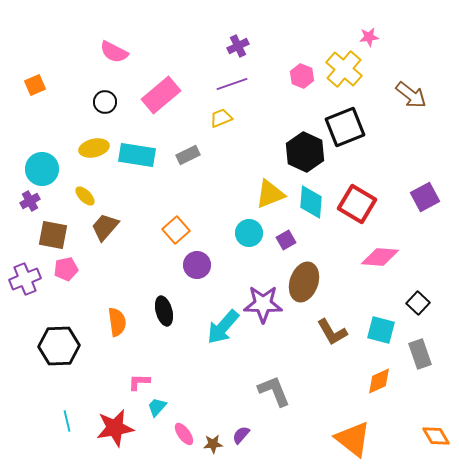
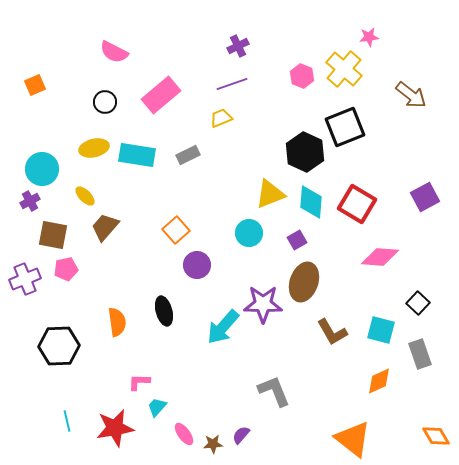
purple square at (286, 240): moved 11 px right
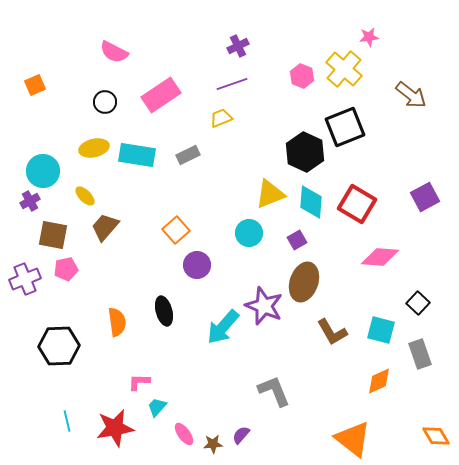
pink rectangle at (161, 95): rotated 6 degrees clockwise
cyan circle at (42, 169): moved 1 px right, 2 px down
purple star at (263, 304): moved 1 px right, 2 px down; rotated 21 degrees clockwise
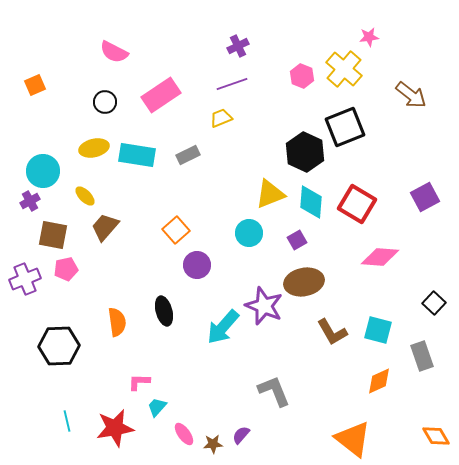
brown ellipse at (304, 282): rotated 60 degrees clockwise
black square at (418, 303): moved 16 px right
cyan square at (381, 330): moved 3 px left
gray rectangle at (420, 354): moved 2 px right, 2 px down
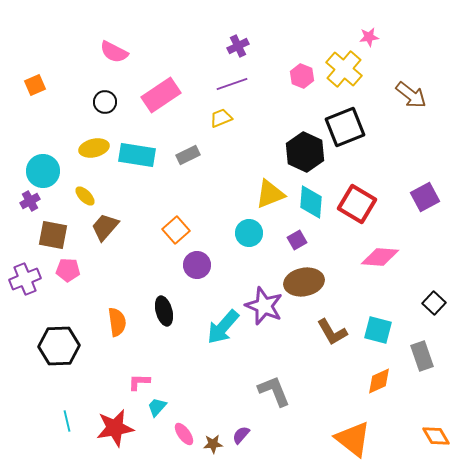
pink pentagon at (66, 269): moved 2 px right, 1 px down; rotated 15 degrees clockwise
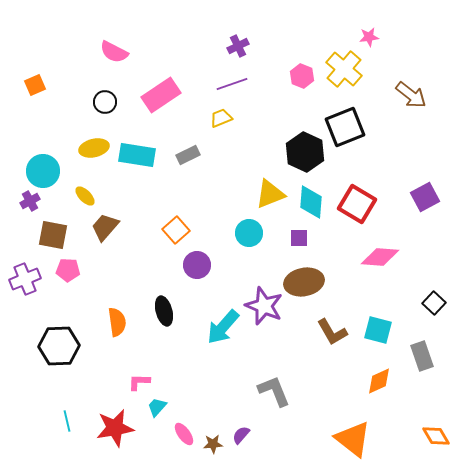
purple square at (297, 240): moved 2 px right, 2 px up; rotated 30 degrees clockwise
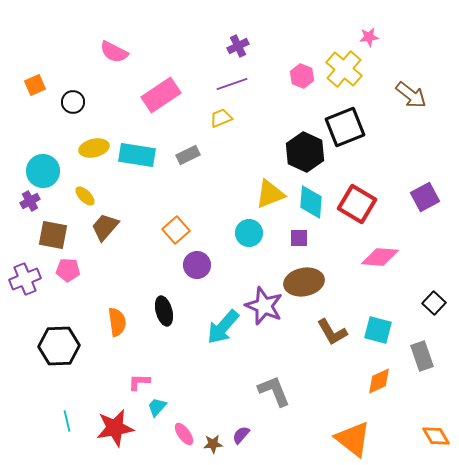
black circle at (105, 102): moved 32 px left
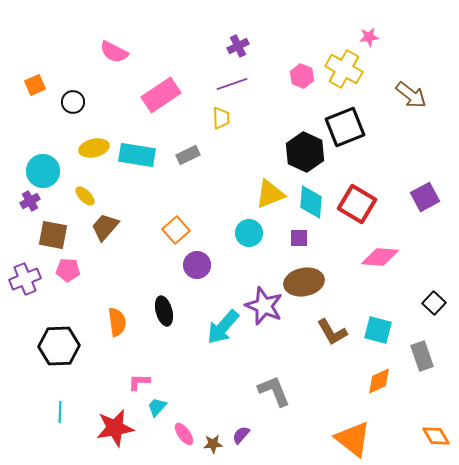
yellow cross at (344, 69): rotated 12 degrees counterclockwise
yellow trapezoid at (221, 118): rotated 110 degrees clockwise
cyan line at (67, 421): moved 7 px left, 9 px up; rotated 15 degrees clockwise
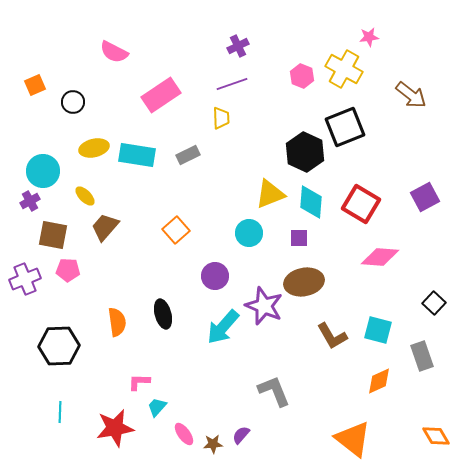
red square at (357, 204): moved 4 px right
purple circle at (197, 265): moved 18 px right, 11 px down
black ellipse at (164, 311): moved 1 px left, 3 px down
brown L-shape at (332, 332): moved 4 px down
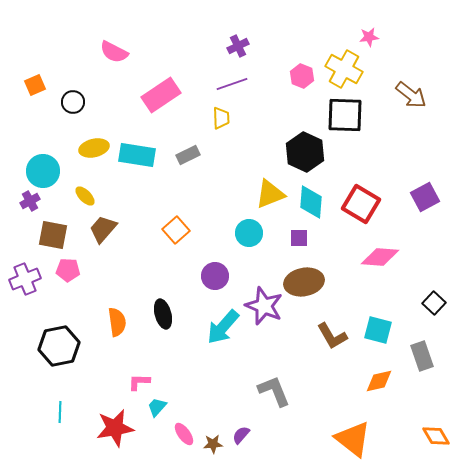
black square at (345, 127): moved 12 px up; rotated 24 degrees clockwise
brown trapezoid at (105, 227): moved 2 px left, 2 px down
black hexagon at (59, 346): rotated 9 degrees counterclockwise
orange diamond at (379, 381): rotated 12 degrees clockwise
